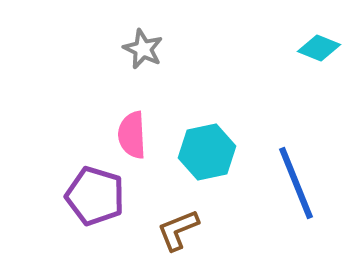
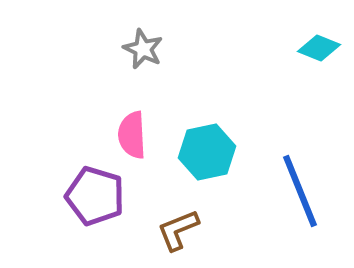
blue line: moved 4 px right, 8 px down
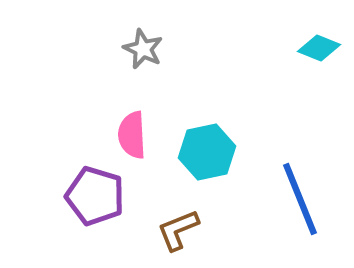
blue line: moved 8 px down
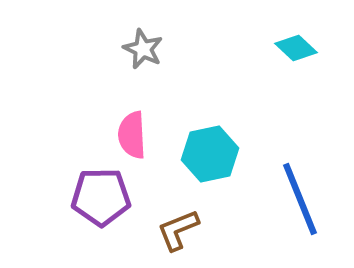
cyan diamond: moved 23 px left; rotated 21 degrees clockwise
cyan hexagon: moved 3 px right, 2 px down
purple pentagon: moved 6 px right, 1 px down; rotated 18 degrees counterclockwise
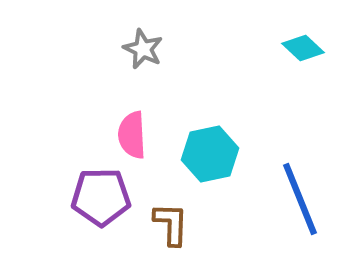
cyan diamond: moved 7 px right
brown L-shape: moved 7 px left, 6 px up; rotated 114 degrees clockwise
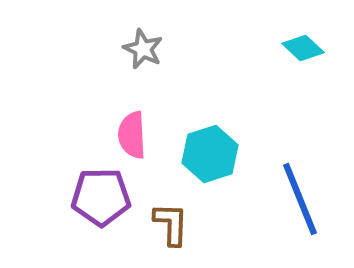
cyan hexagon: rotated 6 degrees counterclockwise
